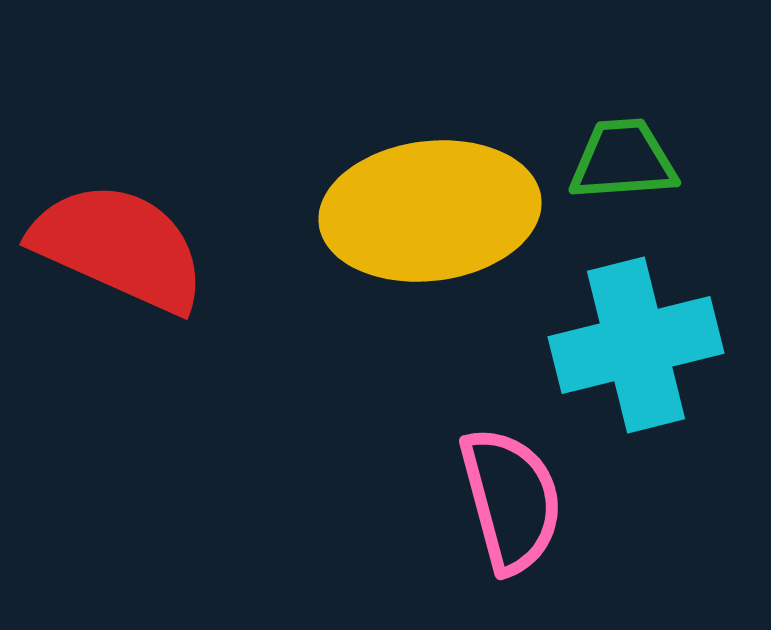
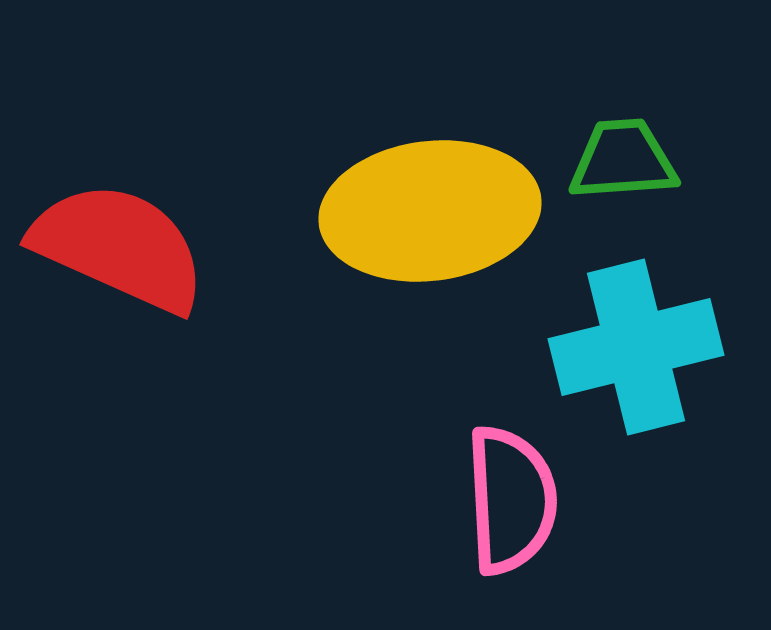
cyan cross: moved 2 px down
pink semicircle: rotated 12 degrees clockwise
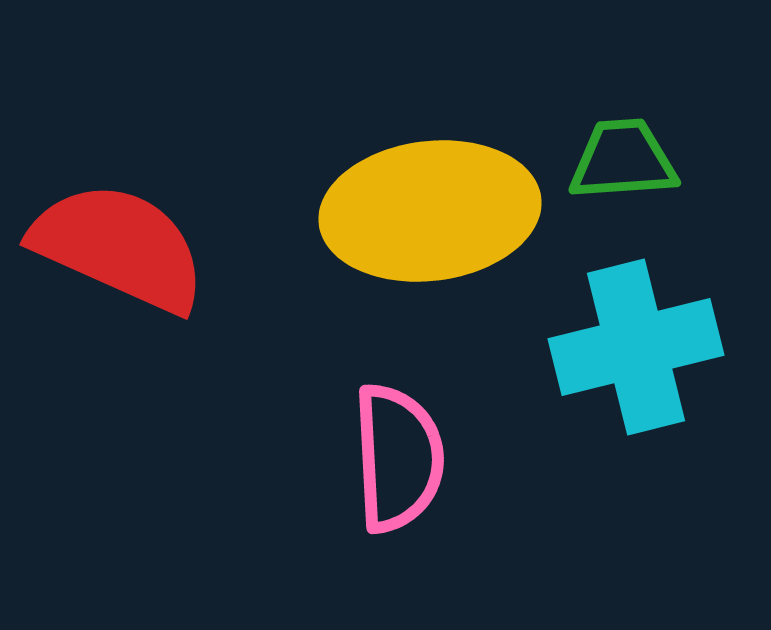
pink semicircle: moved 113 px left, 42 px up
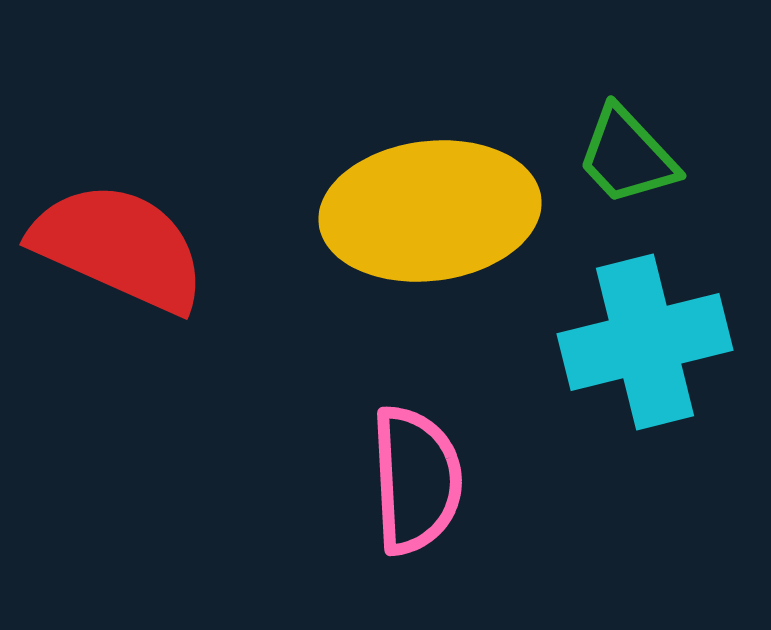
green trapezoid: moved 4 px right, 4 px up; rotated 129 degrees counterclockwise
cyan cross: moved 9 px right, 5 px up
pink semicircle: moved 18 px right, 22 px down
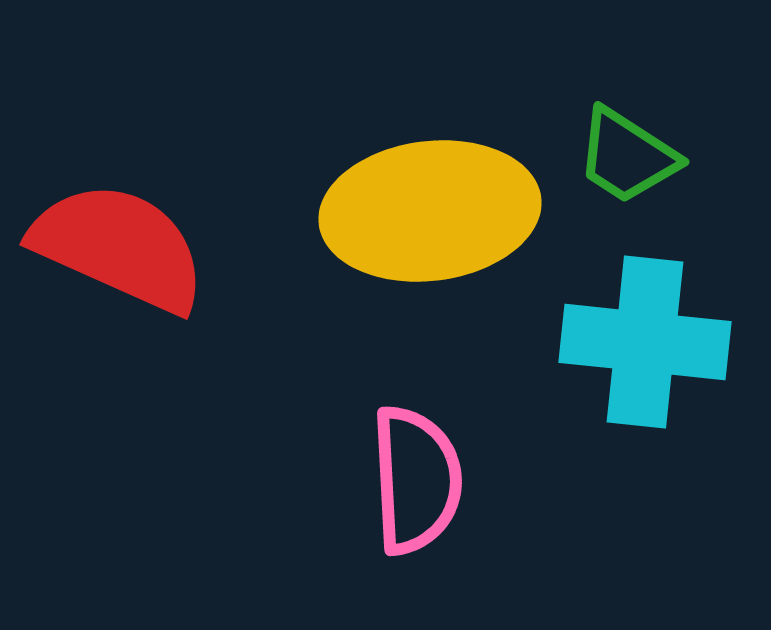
green trapezoid: rotated 14 degrees counterclockwise
cyan cross: rotated 20 degrees clockwise
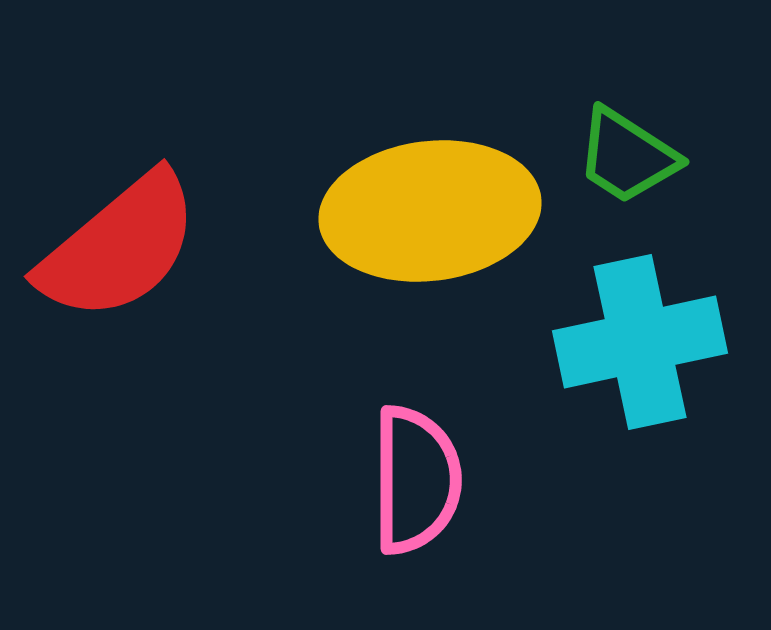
red semicircle: rotated 116 degrees clockwise
cyan cross: moved 5 px left; rotated 18 degrees counterclockwise
pink semicircle: rotated 3 degrees clockwise
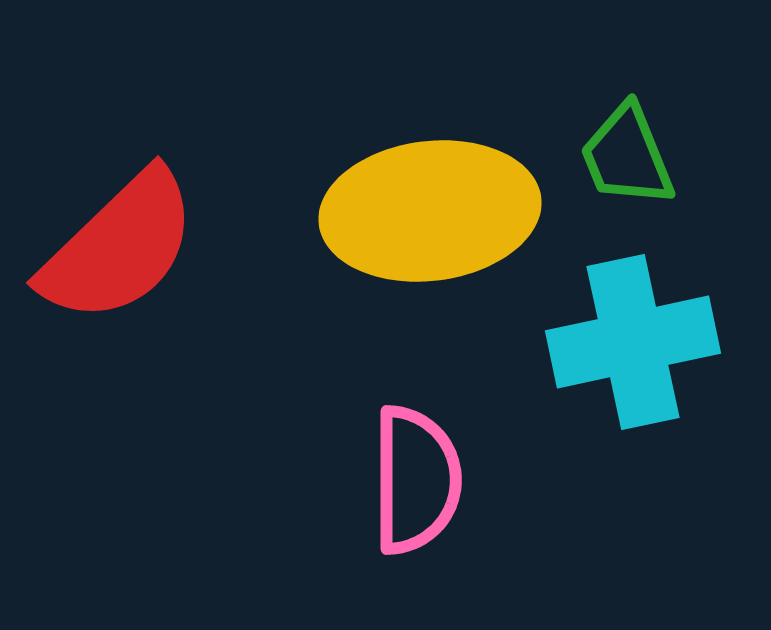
green trapezoid: rotated 35 degrees clockwise
red semicircle: rotated 4 degrees counterclockwise
cyan cross: moved 7 px left
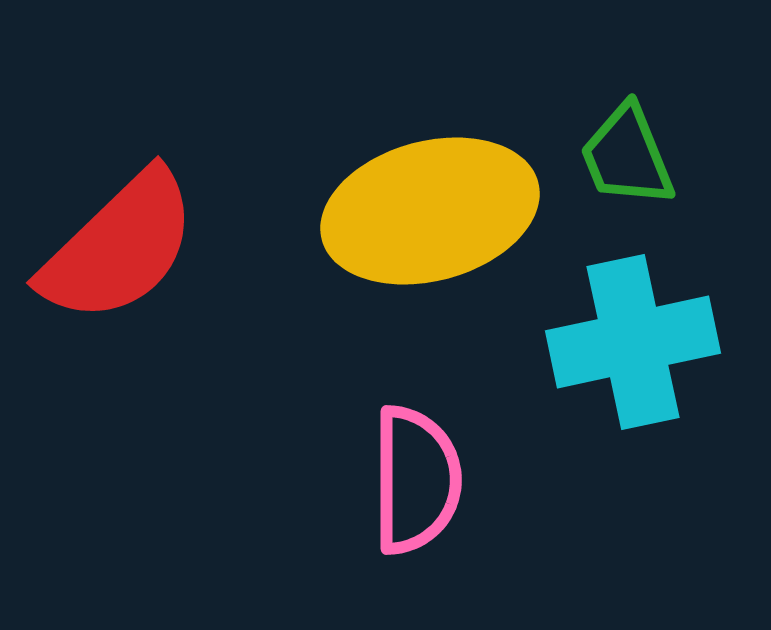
yellow ellipse: rotated 8 degrees counterclockwise
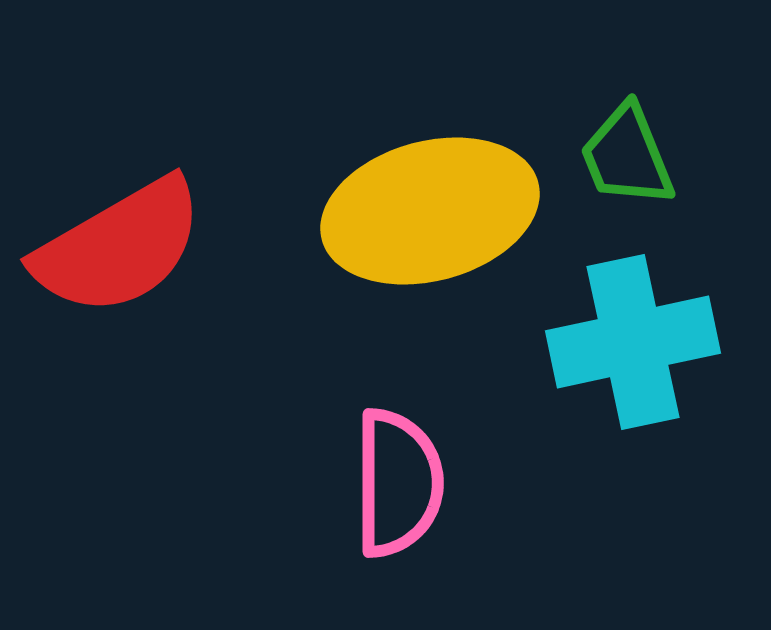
red semicircle: rotated 14 degrees clockwise
pink semicircle: moved 18 px left, 3 px down
